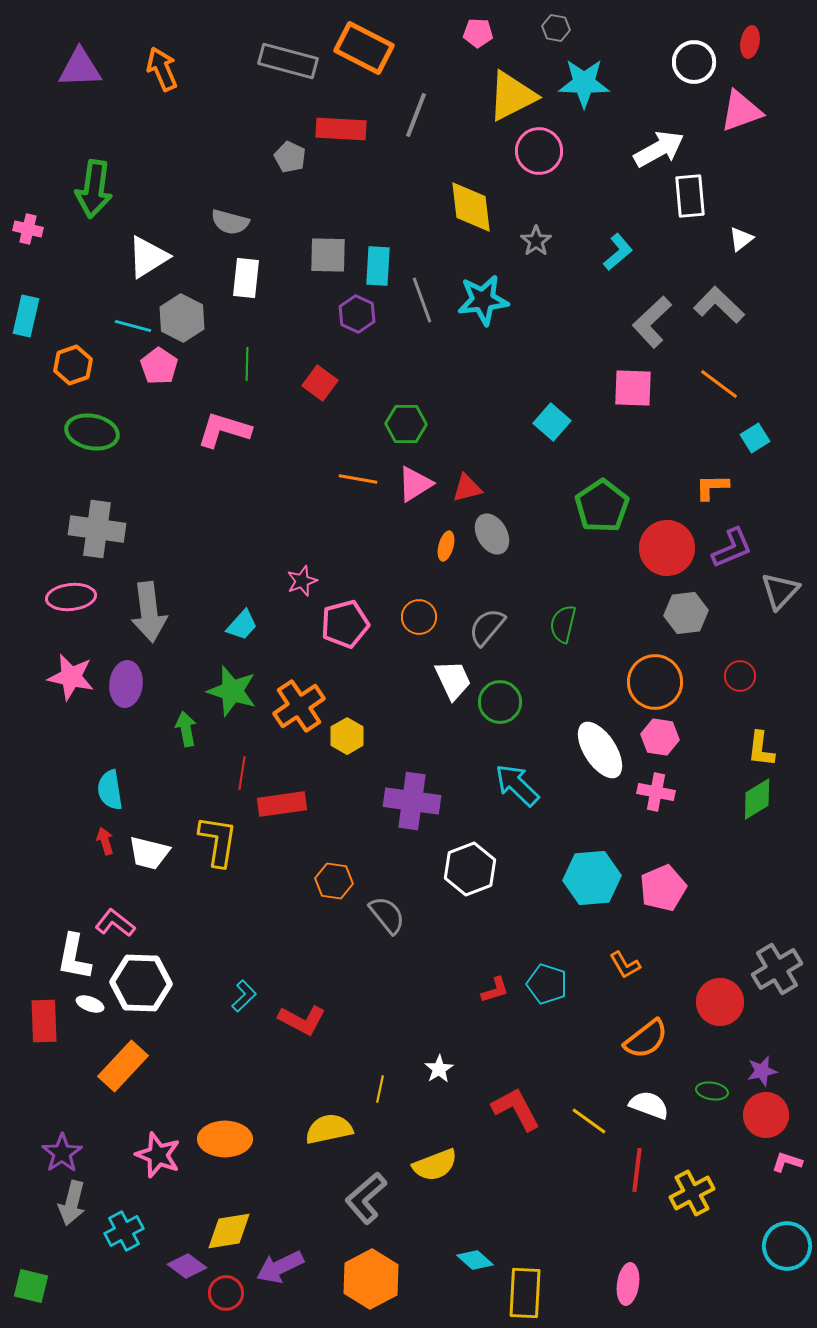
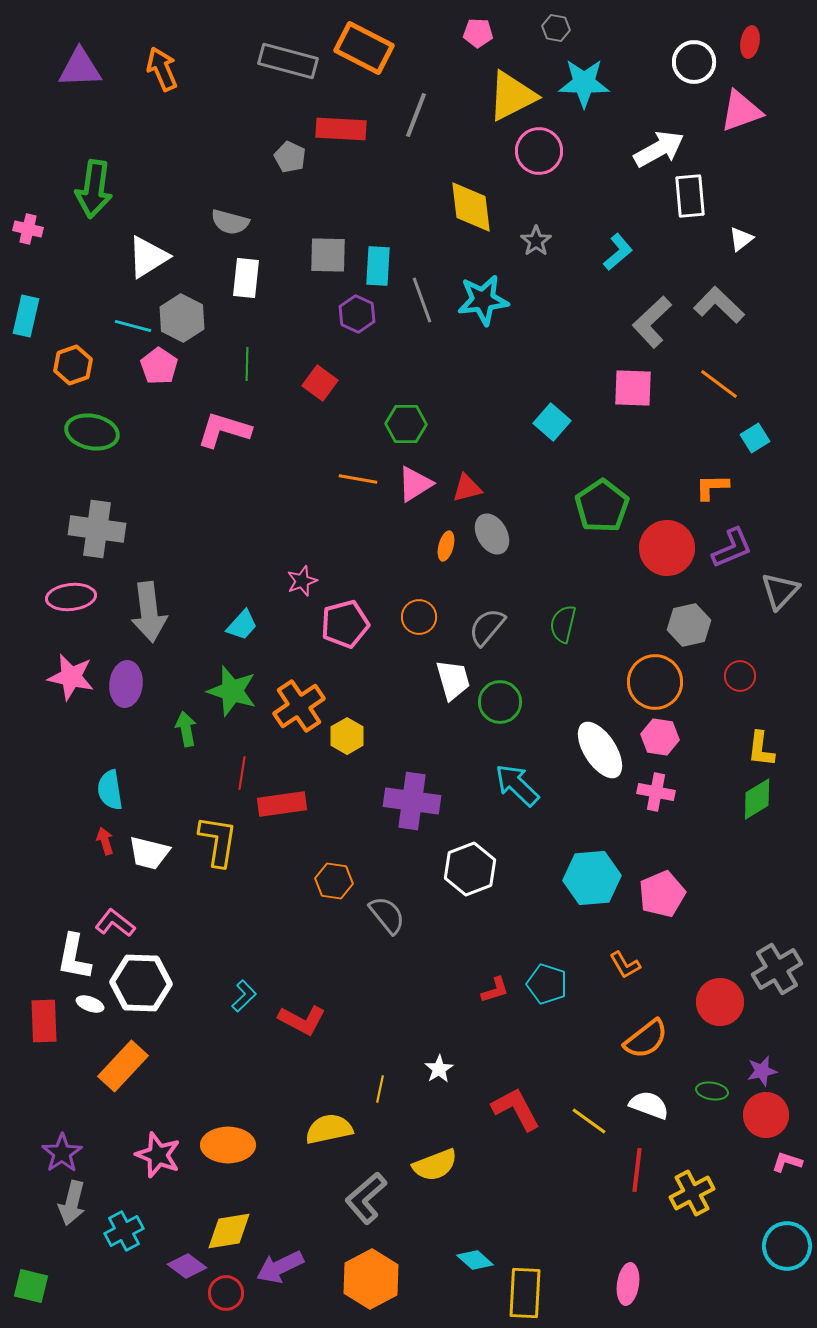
gray hexagon at (686, 613): moved 3 px right, 12 px down; rotated 6 degrees counterclockwise
white trapezoid at (453, 680): rotated 9 degrees clockwise
pink pentagon at (663, 888): moved 1 px left, 6 px down
orange ellipse at (225, 1139): moved 3 px right, 6 px down
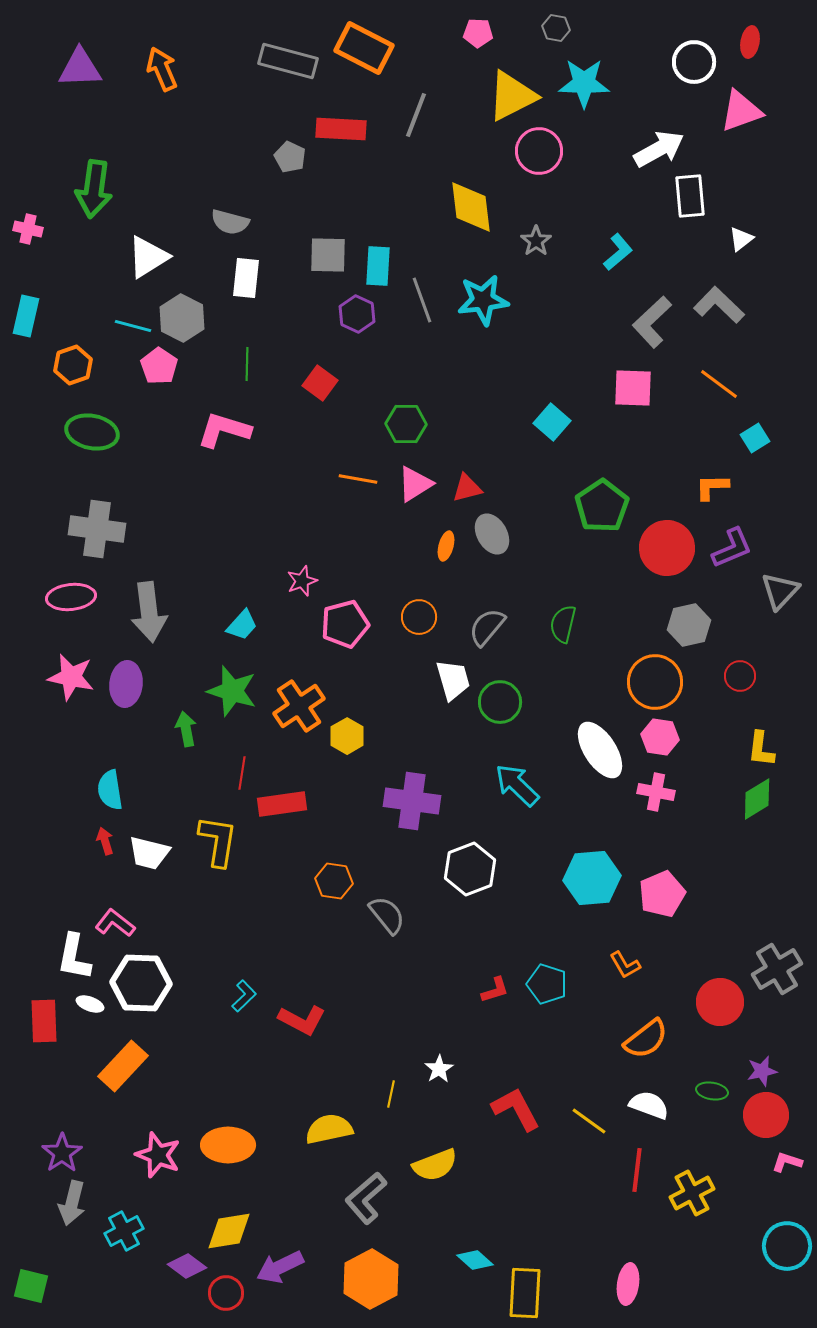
yellow line at (380, 1089): moved 11 px right, 5 px down
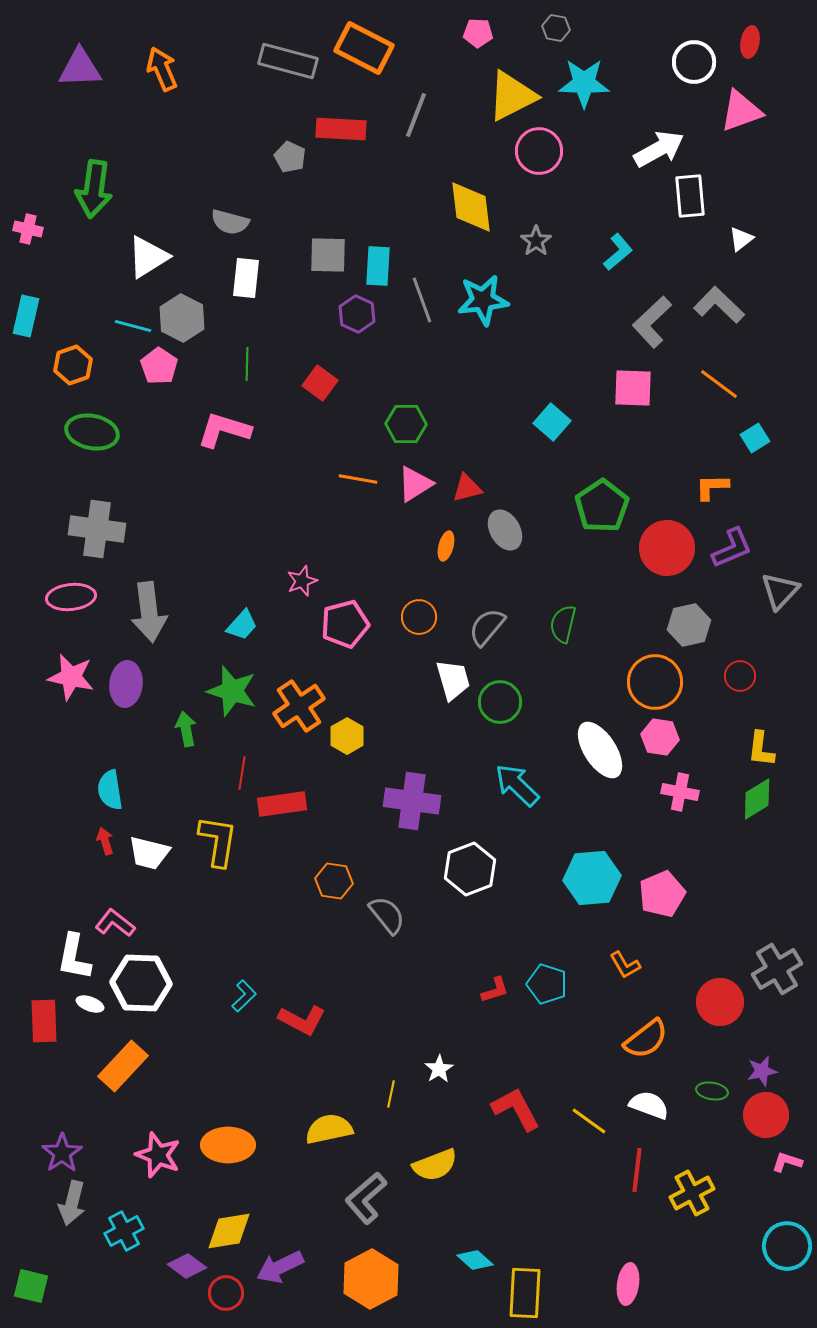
gray ellipse at (492, 534): moved 13 px right, 4 px up
pink cross at (656, 792): moved 24 px right
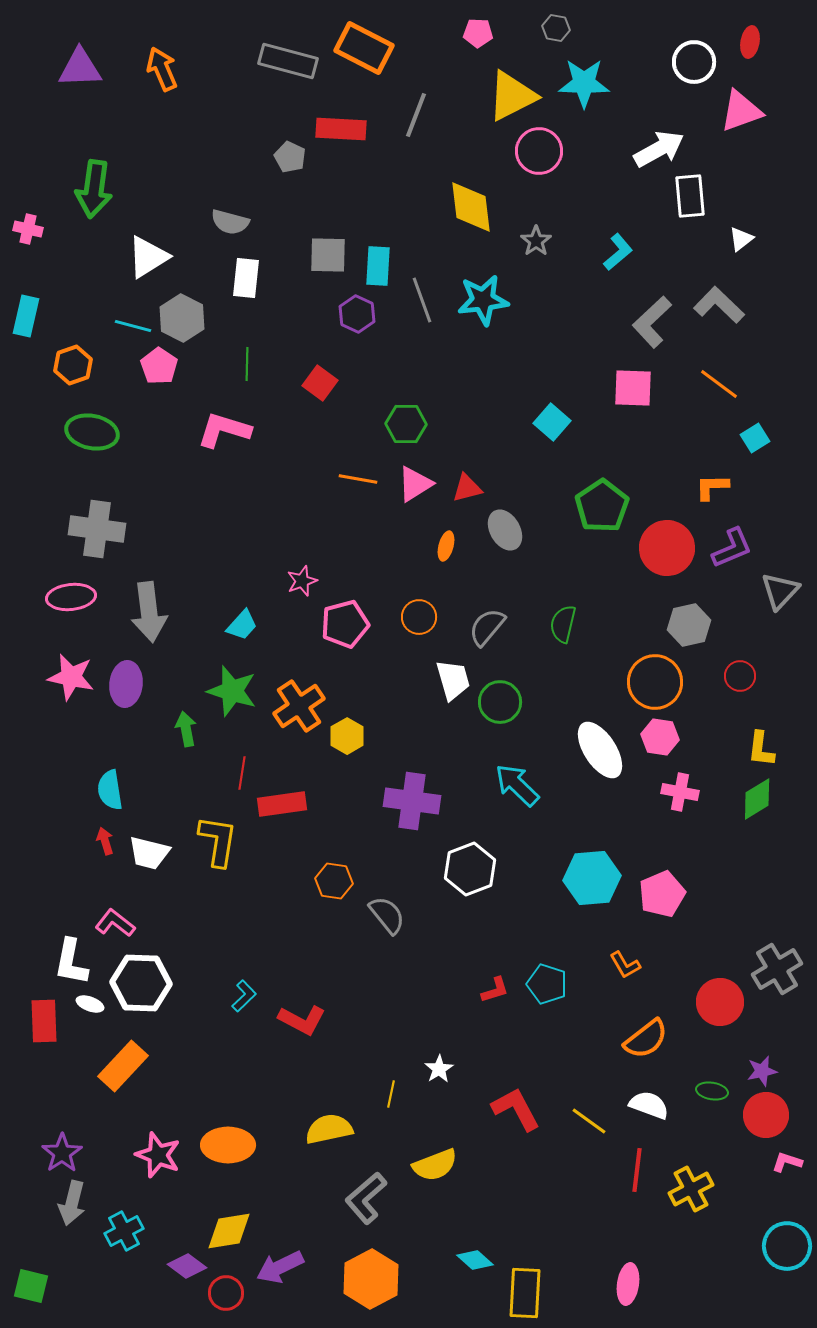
white L-shape at (74, 957): moved 3 px left, 5 px down
yellow cross at (692, 1193): moved 1 px left, 4 px up
